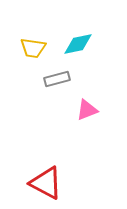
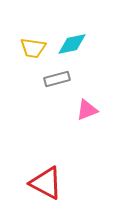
cyan diamond: moved 6 px left
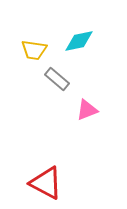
cyan diamond: moved 7 px right, 3 px up
yellow trapezoid: moved 1 px right, 2 px down
gray rectangle: rotated 55 degrees clockwise
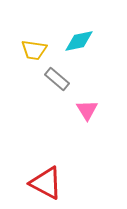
pink triangle: rotated 40 degrees counterclockwise
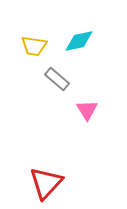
yellow trapezoid: moved 4 px up
red triangle: rotated 45 degrees clockwise
